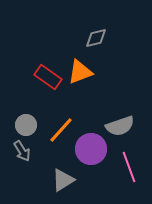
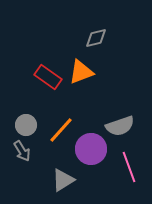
orange triangle: moved 1 px right
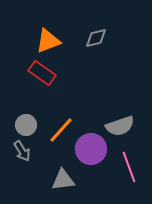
orange triangle: moved 33 px left, 31 px up
red rectangle: moved 6 px left, 4 px up
gray triangle: rotated 25 degrees clockwise
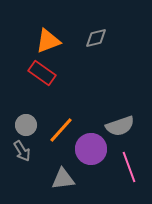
gray triangle: moved 1 px up
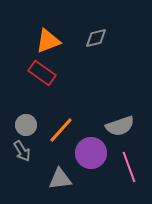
purple circle: moved 4 px down
gray triangle: moved 3 px left
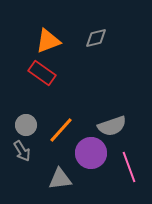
gray semicircle: moved 8 px left
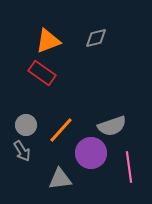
pink line: rotated 12 degrees clockwise
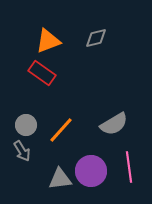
gray semicircle: moved 2 px right, 2 px up; rotated 12 degrees counterclockwise
purple circle: moved 18 px down
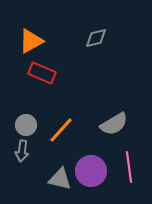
orange triangle: moved 17 px left; rotated 8 degrees counterclockwise
red rectangle: rotated 12 degrees counterclockwise
gray arrow: rotated 40 degrees clockwise
gray triangle: rotated 20 degrees clockwise
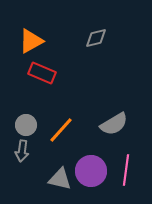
pink line: moved 3 px left, 3 px down; rotated 16 degrees clockwise
